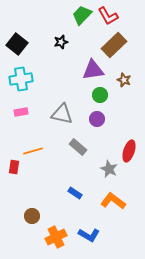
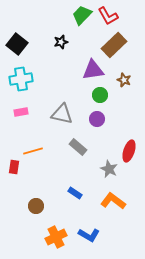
brown circle: moved 4 px right, 10 px up
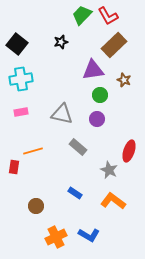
gray star: moved 1 px down
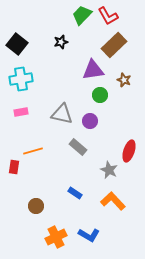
purple circle: moved 7 px left, 2 px down
orange L-shape: rotated 10 degrees clockwise
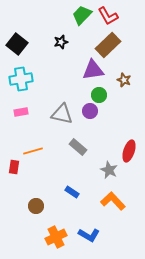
brown rectangle: moved 6 px left
green circle: moved 1 px left
purple circle: moved 10 px up
blue rectangle: moved 3 px left, 1 px up
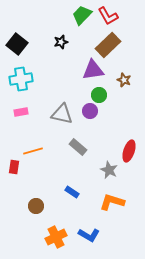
orange L-shape: moved 1 px left, 1 px down; rotated 30 degrees counterclockwise
